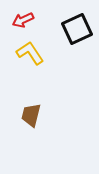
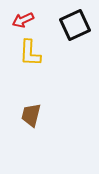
black square: moved 2 px left, 4 px up
yellow L-shape: rotated 144 degrees counterclockwise
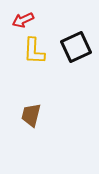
black square: moved 1 px right, 22 px down
yellow L-shape: moved 4 px right, 2 px up
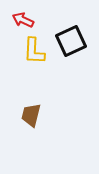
red arrow: rotated 50 degrees clockwise
black square: moved 5 px left, 6 px up
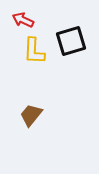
black square: rotated 8 degrees clockwise
brown trapezoid: rotated 25 degrees clockwise
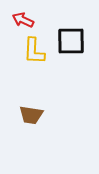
black square: rotated 16 degrees clockwise
brown trapezoid: rotated 120 degrees counterclockwise
